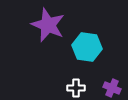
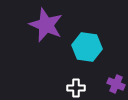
purple star: moved 2 px left
purple cross: moved 4 px right, 4 px up
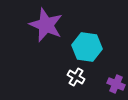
white cross: moved 11 px up; rotated 30 degrees clockwise
